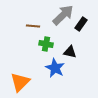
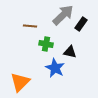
brown line: moved 3 px left
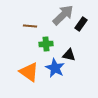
green cross: rotated 16 degrees counterclockwise
black triangle: moved 1 px left, 3 px down
orange triangle: moved 9 px right, 10 px up; rotated 40 degrees counterclockwise
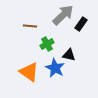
green cross: moved 1 px right; rotated 24 degrees counterclockwise
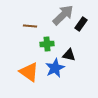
green cross: rotated 24 degrees clockwise
blue star: rotated 18 degrees clockwise
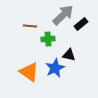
black rectangle: rotated 16 degrees clockwise
green cross: moved 1 px right, 5 px up
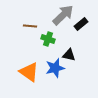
green cross: rotated 24 degrees clockwise
blue star: rotated 12 degrees clockwise
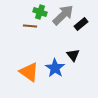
green cross: moved 8 px left, 27 px up
black triangle: moved 4 px right; rotated 40 degrees clockwise
blue star: rotated 24 degrees counterclockwise
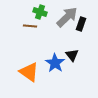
gray arrow: moved 4 px right, 2 px down
black rectangle: rotated 32 degrees counterclockwise
black triangle: moved 1 px left
blue star: moved 5 px up
